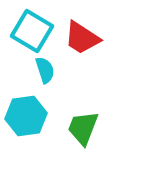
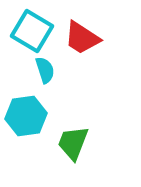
green trapezoid: moved 10 px left, 15 px down
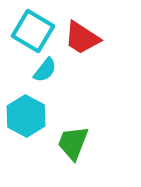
cyan square: moved 1 px right
cyan semicircle: rotated 56 degrees clockwise
cyan hexagon: rotated 24 degrees counterclockwise
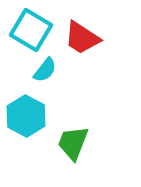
cyan square: moved 2 px left, 1 px up
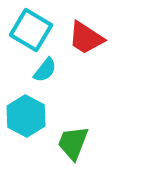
red trapezoid: moved 4 px right
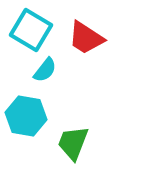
cyan hexagon: rotated 18 degrees counterclockwise
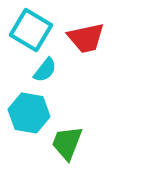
red trapezoid: rotated 45 degrees counterclockwise
cyan hexagon: moved 3 px right, 3 px up
green trapezoid: moved 6 px left
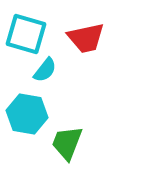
cyan square: moved 5 px left, 4 px down; rotated 15 degrees counterclockwise
cyan hexagon: moved 2 px left, 1 px down
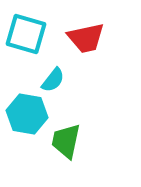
cyan semicircle: moved 8 px right, 10 px down
green trapezoid: moved 1 px left, 2 px up; rotated 9 degrees counterclockwise
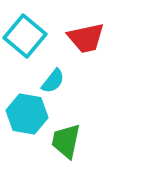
cyan square: moved 1 px left, 2 px down; rotated 24 degrees clockwise
cyan semicircle: moved 1 px down
